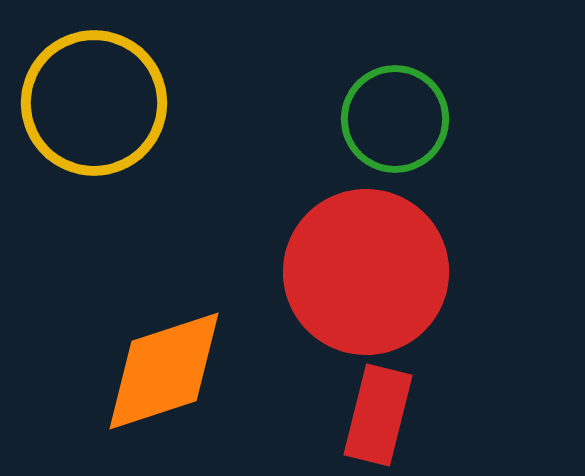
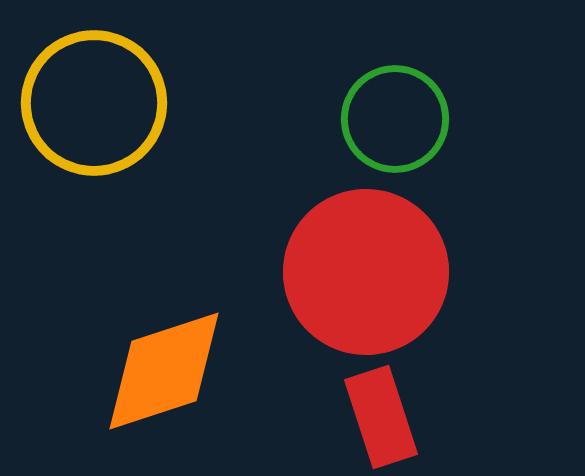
red rectangle: moved 3 px right, 2 px down; rotated 32 degrees counterclockwise
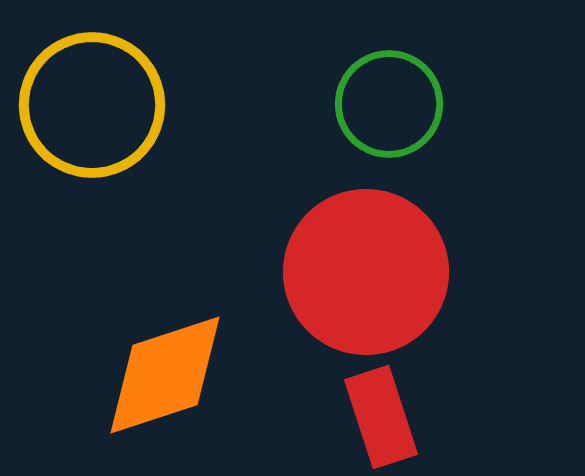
yellow circle: moved 2 px left, 2 px down
green circle: moved 6 px left, 15 px up
orange diamond: moved 1 px right, 4 px down
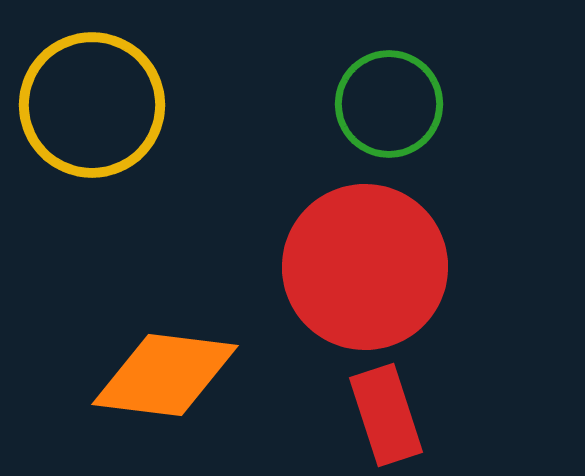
red circle: moved 1 px left, 5 px up
orange diamond: rotated 25 degrees clockwise
red rectangle: moved 5 px right, 2 px up
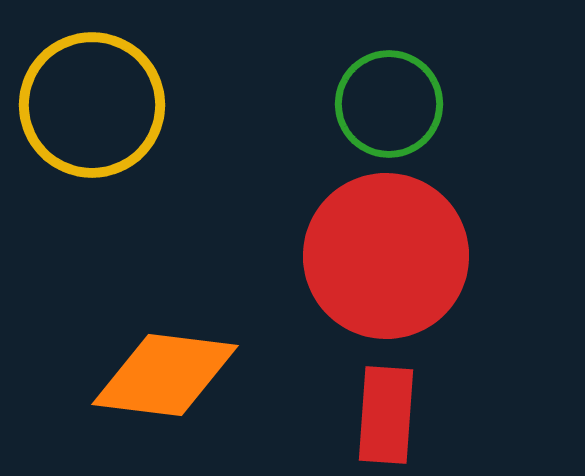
red circle: moved 21 px right, 11 px up
red rectangle: rotated 22 degrees clockwise
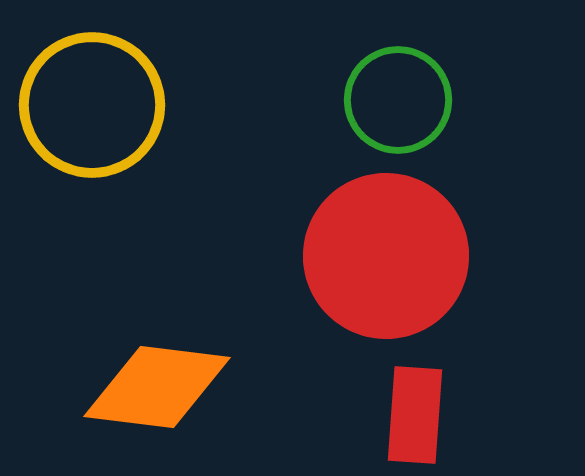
green circle: moved 9 px right, 4 px up
orange diamond: moved 8 px left, 12 px down
red rectangle: moved 29 px right
